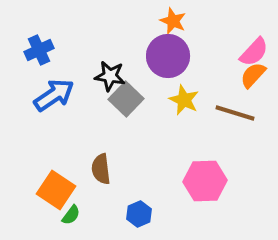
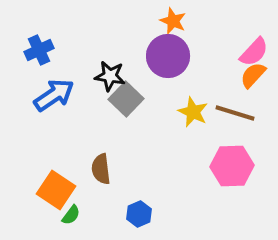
yellow star: moved 9 px right, 12 px down
pink hexagon: moved 27 px right, 15 px up
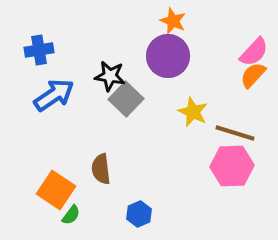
blue cross: rotated 16 degrees clockwise
brown line: moved 20 px down
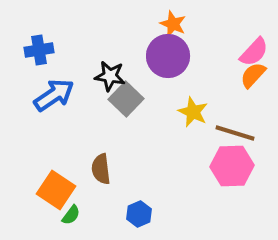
orange star: moved 3 px down
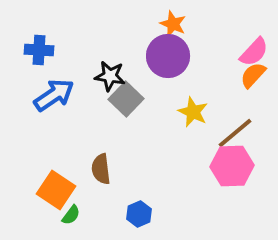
blue cross: rotated 12 degrees clockwise
brown line: rotated 57 degrees counterclockwise
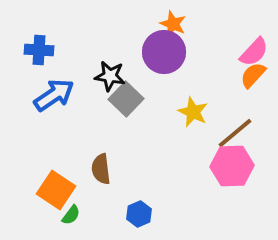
purple circle: moved 4 px left, 4 px up
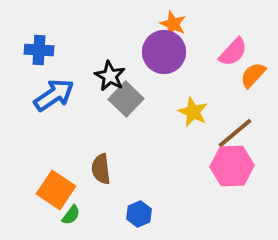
pink semicircle: moved 21 px left
black star: rotated 20 degrees clockwise
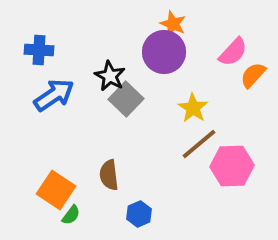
yellow star: moved 4 px up; rotated 8 degrees clockwise
brown line: moved 36 px left, 11 px down
brown semicircle: moved 8 px right, 6 px down
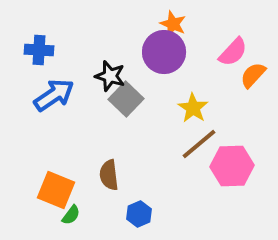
black star: rotated 12 degrees counterclockwise
orange square: rotated 12 degrees counterclockwise
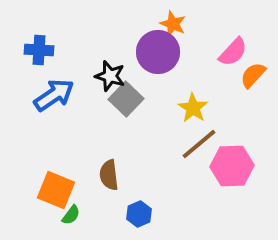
purple circle: moved 6 px left
